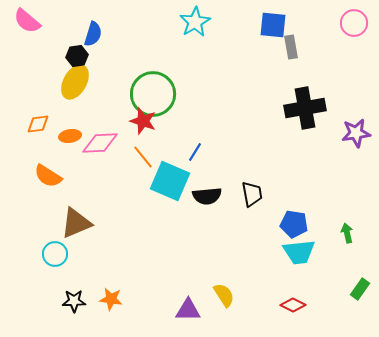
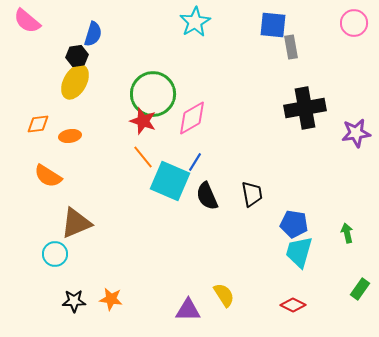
pink diamond: moved 92 px right, 25 px up; rotated 27 degrees counterclockwise
blue line: moved 10 px down
black semicircle: rotated 72 degrees clockwise
cyan trapezoid: rotated 112 degrees clockwise
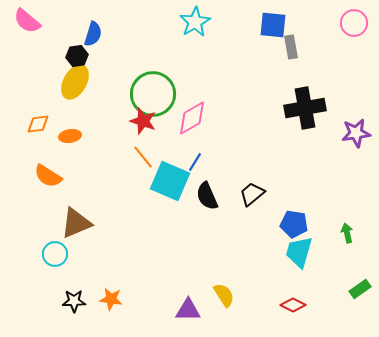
black trapezoid: rotated 120 degrees counterclockwise
green rectangle: rotated 20 degrees clockwise
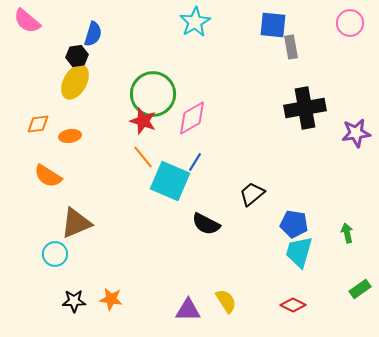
pink circle: moved 4 px left
black semicircle: moved 1 px left, 28 px down; rotated 40 degrees counterclockwise
yellow semicircle: moved 2 px right, 6 px down
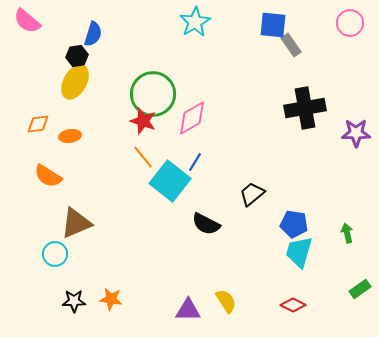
gray rectangle: moved 2 px up; rotated 25 degrees counterclockwise
purple star: rotated 8 degrees clockwise
cyan square: rotated 15 degrees clockwise
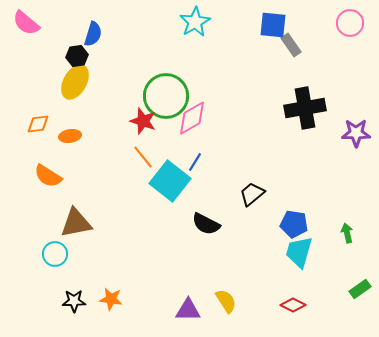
pink semicircle: moved 1 px left, 2 px down
green circle: moved 13 px right, 2 px down
brown triangle: rotated 12 degrees clockwise
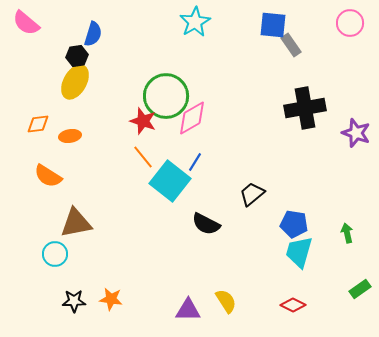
purple star: rotated 20 degrees clockwise
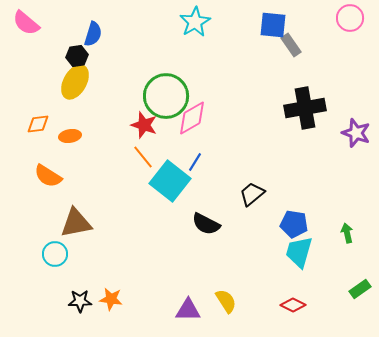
pink circle: moved 5 px up
red star: moved 1 px right, 4 px down
black star: moved 6 px right
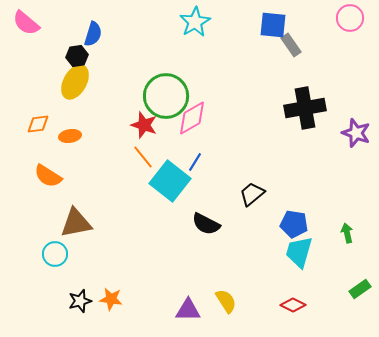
black star: rotated 15 degrees counterclockwise
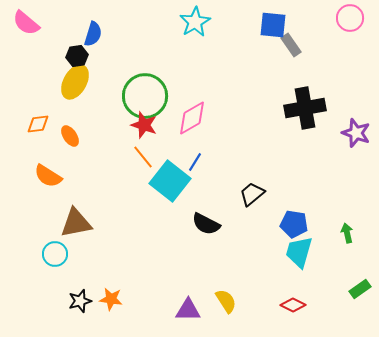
green circle: moved 21 px left
orange ellipse: rotated 65 degrees clockwise
